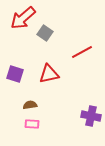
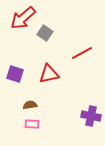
red line: moved 1 px down
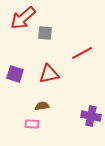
gray square: rotated 28 degrees counterclockwise
brown semicircle: moved 12 px right, 1 px down
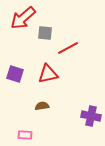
red line: moved 14 px left, 5 px up
red triangle: moved 1 px left
pink rectangle: moved 7 px left, 11 px down
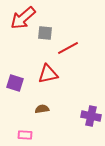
purple square: moved 9 px down
brown semicircle: moved 3 px down
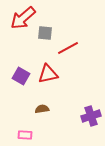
purple square: moved 6 px right, 7 px up; rotated 12 degrees clockwise
purple cross: rotated 30 degrees counterclockwise
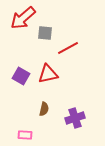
brown semicircle: moved 2 px right; rotated 112 degrees clockwise
purple cross: moved 16 px left, 2 px down
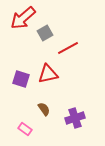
gray square: rotated 35 degrees counterclockwise
purple square: moved 3 px down; rotated 12 degrees counterclockwise
brown semicircle: rotated 48 degrees counterclockwise
pink rectangle: moved 6 px up; rotated 32 degrees clockwise
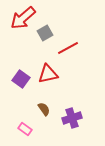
purple square: rotated 18 degrees clockwise
purple cross: moved 3 px left
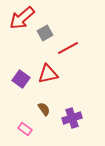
red arrow: moved 1 px left
